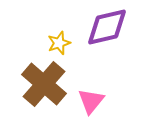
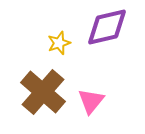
brown cross: moved 1 px left, 8 px down
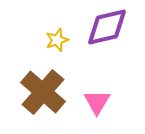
yellow star: moved 2 px left, 3 px up
pink triangle: moved 6 px right, 1 px down; rotated 8 degrees counterclockwise
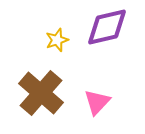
brown cross: moved 2 px left, 1 px down
pink triangle: rotated 12 degrees clockwise
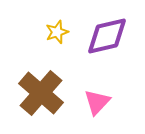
purple diamond: moved 9 px down
yellow star: moved 8 px up
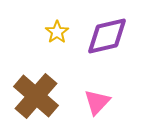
yellow star: rotated 15 degrees counterclockwise
brown cross: moved 5 px left, 3 px down
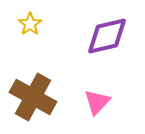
yellow star: moved 27 px left, 8 px up
brown cross: moved 3 px left, 1 px down; rotated 12 degrees counterclockwise
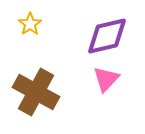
brown cross: moved 3 px right, 5 px up
pink triangle: moved 9 px right, 23 px up
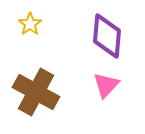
purple diamond: rotated 72 degrees counterclockwise
pink triangle: moved 6 px down
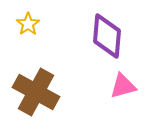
yellow star: moved 2 px left
pink triangle: moved 17 px right, 1 px down; rotated 32 degrees clockwise
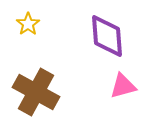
purple diamond: rotated 9 degrees counterclockwise
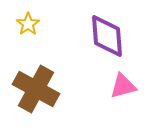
brown cross: moved 3 px up
